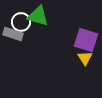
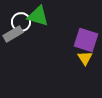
gray rectangle: rotated 48 degrees counterclockwise
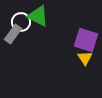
green triangle: rotated 10 degrees clockwise
gray rectangle: rotated 24 degrees counterclockwise
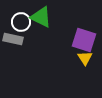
green triangle: moved 3 px right, 1 px down
gray rectangle: moved 5 px down; rotated 66 degrees clockwise
purple square: moved 2 px left
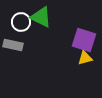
gray rectangle: moved 6 px down
yellow triangle: rotated 49 degrees clockwise
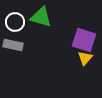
green triangle: rotated 10 degrees counterclockwise
white circle: moved 6 px left
yellow triangle: rotated 35 degrees counterclockwise
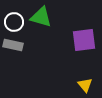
white circle: moved 1 px left
purple square: rotated 25 degrees counterclockwise
yellow triangle: moved 27 px down; rotated 21 degrees counterclockwise
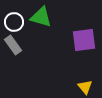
gray rectangle: rotated 42 degrees clockwise
yellow triangle: moved 2 px down
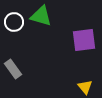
green triangle: moved 1 px up
gray rectangle: moved 24 px down
